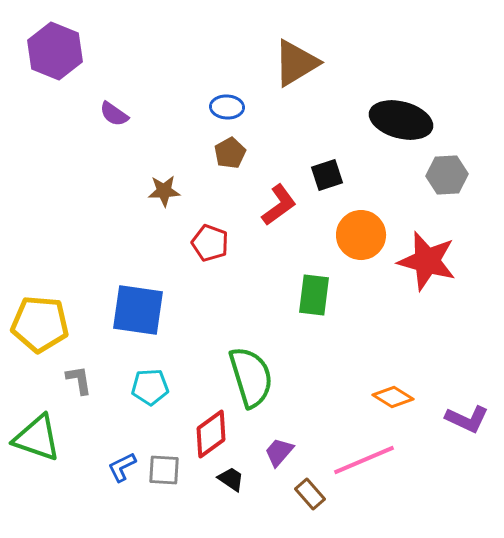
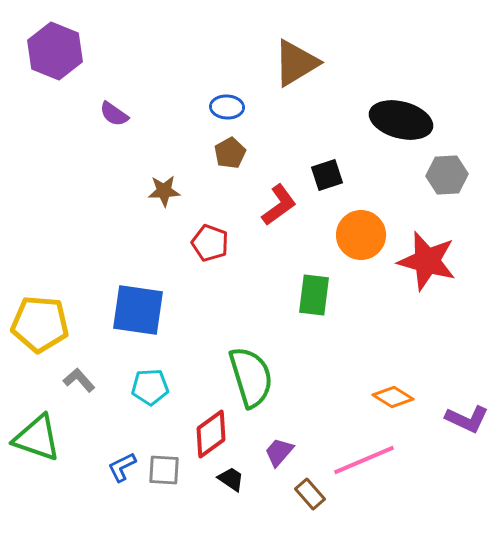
gray L-shape: rotated 32 degrees counterclockwise
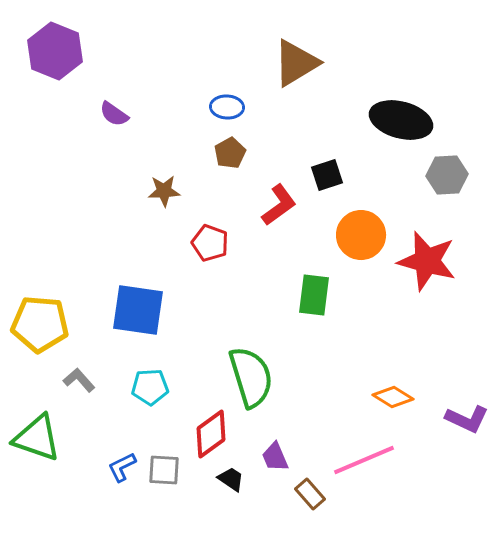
purple trapezoid: moved 4 px left, 5 px down; rotated 64 degrees counterclockwise
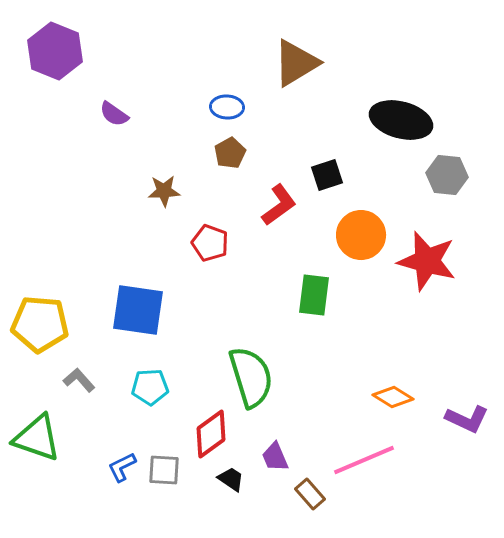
gray hexagon: rotated 9 degrees clockwise
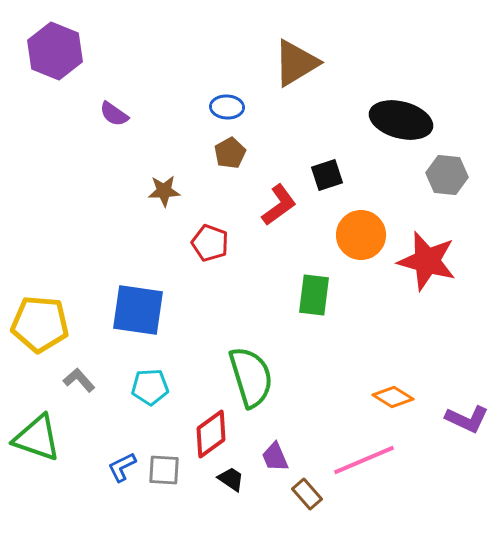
brown rectangle: moved 3 px left
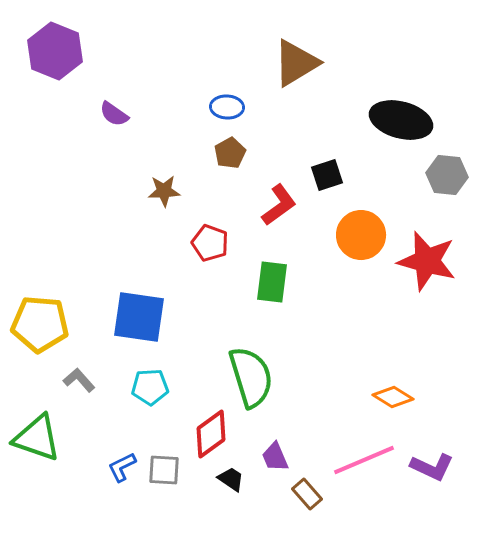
green rectangle: moved 42 px left, 13 px up
blue square: moved 1 px right, 7 px down
purple L-shape: moved 35 px left, 48 px down
